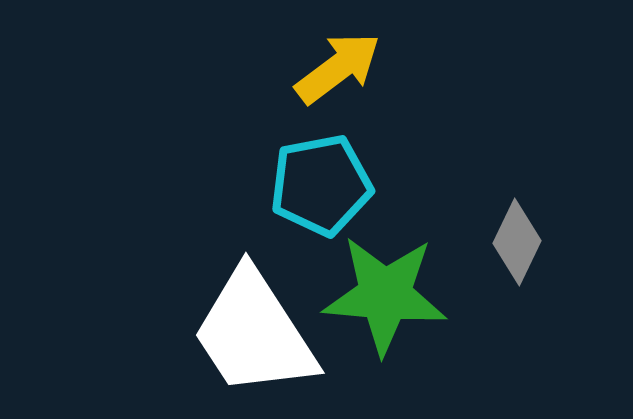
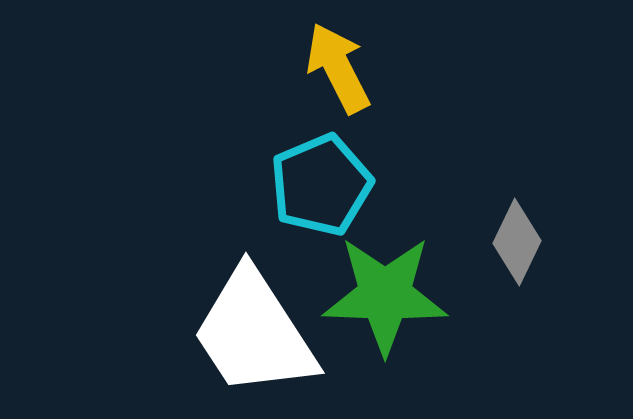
yellow arrow: rotated 80 degrees counterclockwise
cyan pentagon: rotated 12 degrees counterclockwise
green star: rotated 3 degrees counterclockwise
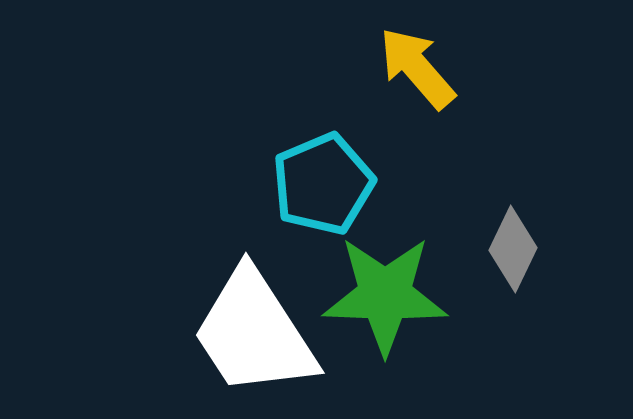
yellow arrow: moved 79 px right; rotated 14 degrees counterclockwise
cyan pentagon: moved 2 px right, 1 px up
gray diamond: moved 4 px left, 7 px down
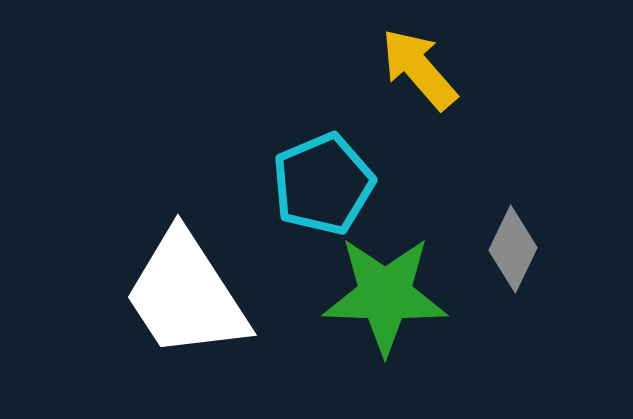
yellow arrow: moved 2 px right, 1 px down
white trapezoid: moved 68 px left, 38 px up
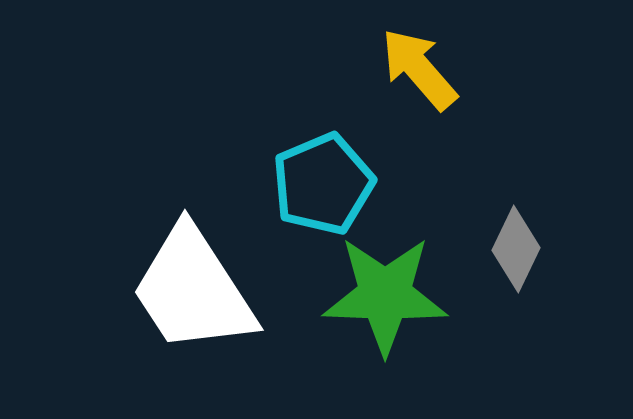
gray diamond: moved 3 px right
white trapezoid: moved 7 px right, 5 px up
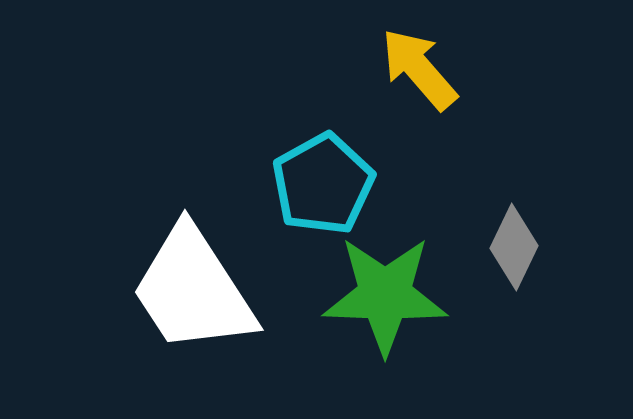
cyan pentagon: rotated 6 degrees counterclockwise
gray diamond: moved 2 px left, 2 px up
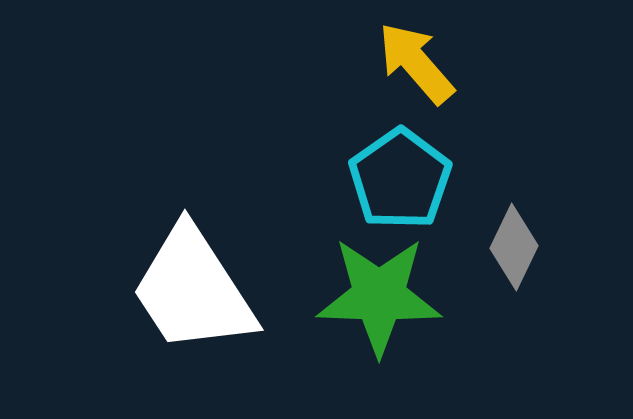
yellow arrow: moved 3 px left, 6 px up
cyan pentagon: moved 77 px right, 5 px up; rotated 6 degrees counterclockwise
green star: moved 6 px left, 1 px down
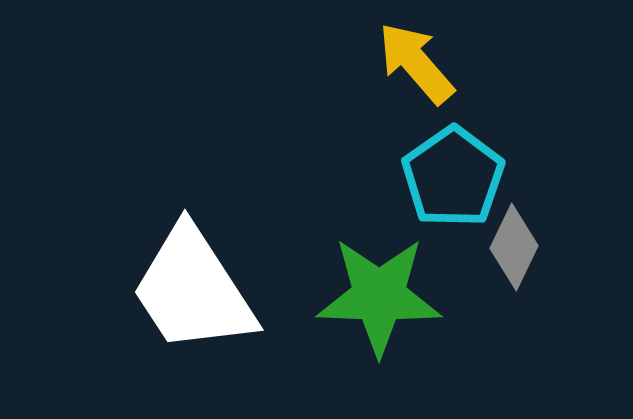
cyan pentagon: moved 53 px right, 2 px up
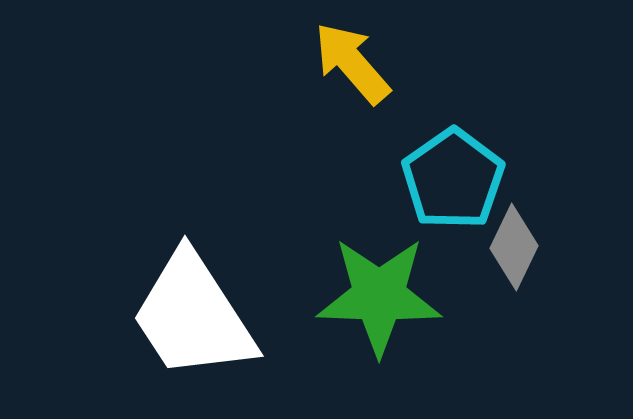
yellow arrow: moved 64 px left
cyan pentagon: moved 2 px down
white trapezoid: moved 26 px down
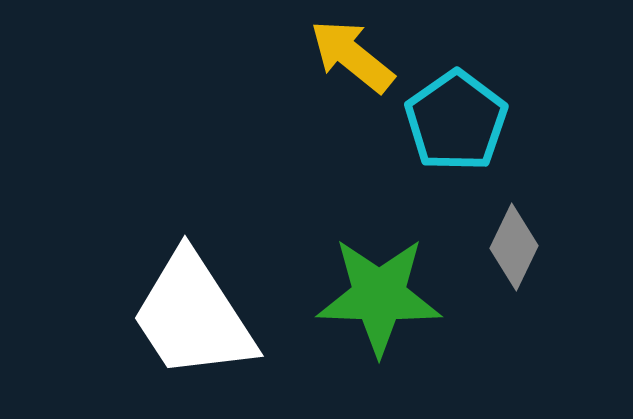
yellow arrow: moved 7 px up; rotated 10 degrees counterclockwise
cyan pentagon: moved 3 px right, 58 px up
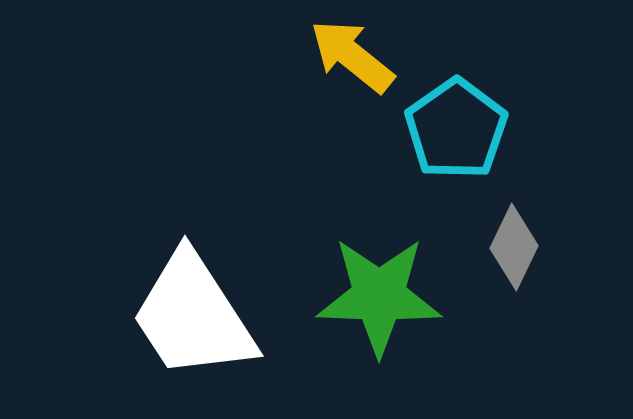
cyan pentagon: moved 8 px down
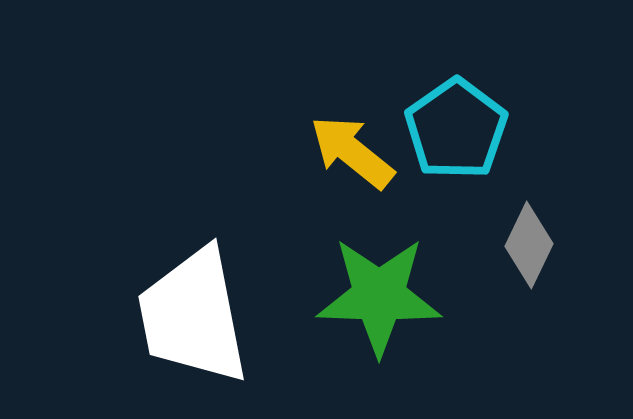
yellow arrow: moved 96 px down
gray diamond: moved 15 px right, 2 px up
white trapezoid: rotated 22 degrees clockwise
